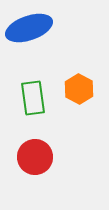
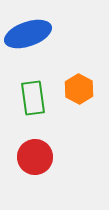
blue ellipse: moved 1 px left, 6 px down
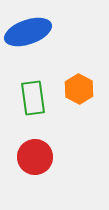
blue ellipse: moved 2 px up
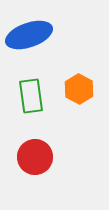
blue ellipse: moved 1 px right, 3 px down
green rectangle: moved 2 px left, 2 px up
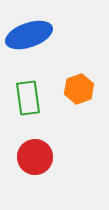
orange hexagon: rotated 12 degrees clockwise
green rectangle: moved 3 px left, 2 px down
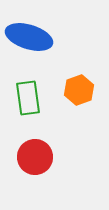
blue ellipse: moved 2 px down; rotated 36 degrees clockwise
orange hexagon: moved 1 px down
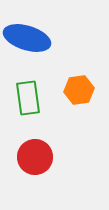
blue ellipse: moved 2 px left, 1 px down
orange hexagon: rotated 12 degrees clockwise
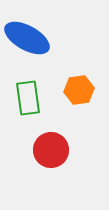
blue ellipse: rotated 12 degrees clockwise
red circle: moved 16 px right, 7 px up
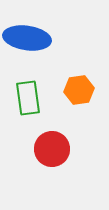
blue ellipse: rotated 21 degrees counterclockwise
red circle: moved 1 px right, 1 px up
